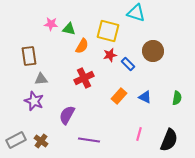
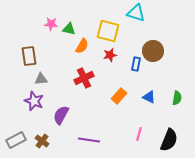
blue rectangle: moved 8 px right; rotated 56 degrees clockwise
blue triangle: moved 4 px right
purple semicircle: moved 6 px left
brown cross: moved 1 px right
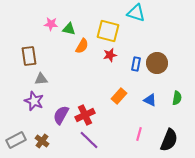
brown circle: moved 4 px right, 12 px down
red cross: moved 1 px right, 37 px down
blue triangle: moved 1 px right, 3 px down
purple line: rotated 35 degrees clockwise
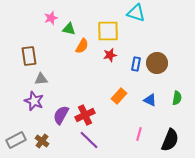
pink star: moved 6 px up; rotated 24 degrees counterclockwise
yellow square: rotated 15 degrees counterclockwise
black semicircle: moved 1 px right
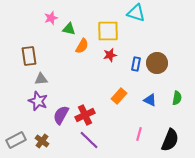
purple star: moved 4 px right
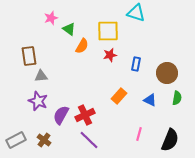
green triangle: rotated 24 degrees clockwise
brown circle: moved 10 px right, 10 px down
gray triangle: moved 3 px up
brown cross: moved 2 px right, 1 px up
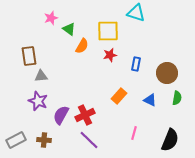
pink line: moved 5 px left, 1 px up
brown cross: rotated 32 degrees counterclockwise
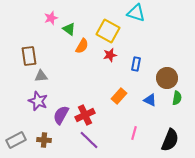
yellow square: rotated 30 degrees clockwise
brown circle: moved 5 px down
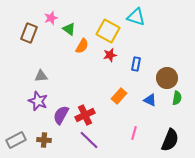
cyan triangle: moved 4 px down
brown rectangle: moved 23 px up; rotated 30 degrees clockwise
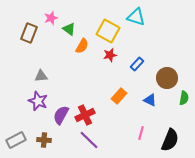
blue rectangle: moved 1 px right; rotated 32 degrees clockwise
green semicircle: moved 7 px right
pink line: moved 7 px right
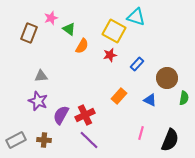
yellow square: moved 6 px right
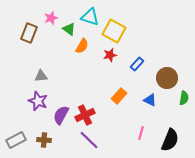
cyan triangle: moved 46 px left
